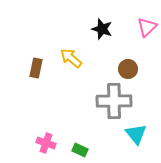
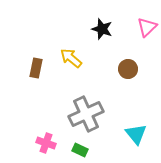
gray cross: moved 28 px left, 13 px down; rotated 24 degrees counterclockwise
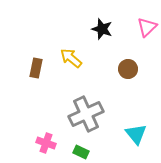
green rectangle: moved 1 px right, 2 px down
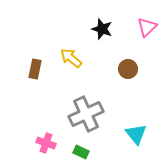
brown rectangle: moved 1 px left, 1 px down
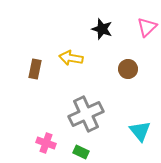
yellow arrow: rotated 30 degrees counterclockwise
cyan triangle: moved 4 px right, 3 px up
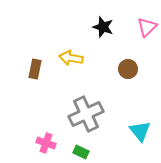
black star: moved 1 px right, 2 px up
